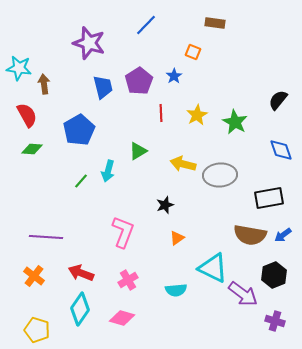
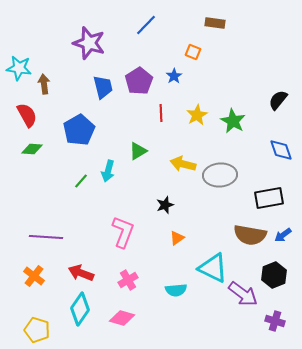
green star: moved 2 px left, 1 px up
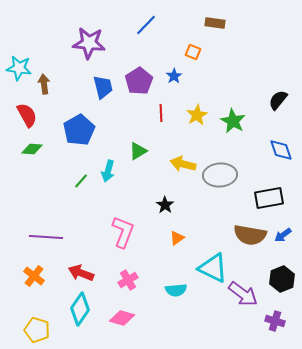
purple star: rotated 12 degrees counterclockwise
black star: rotated 18 degrees counterclockwise
black hexagon: moved 8 px right, 4 px down
